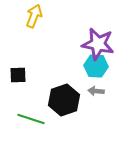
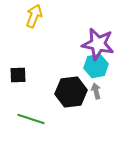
cyan hexagon: rotated 15 degrees counterclockwise
gray arrow: rotated 70 degrees clockwise
black hexagon: moved 7 px right, 8 px up; rotated 12 degrees clockwise
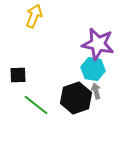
cyan hexagon: moved 3 px left, 3 px down; rotated 20 degrees clockwise
black hexagon: moved 5 px right, 6 px down; rotated 12 degrees counterclockwise
green line: moved 5 px right, 14 px up; rotated 20 degrees clockwise
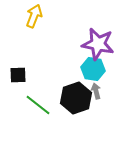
green line: moved 2 px right
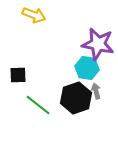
yellow arrow: moved 1 px up; rotated 90 degrees clockwise
cyan hexagon: moved 6 px left, 1 px up
